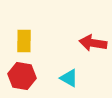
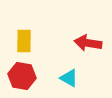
red arrow: moved 5 px left
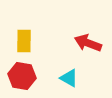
red arrow: rotated 12 degrees clockwise
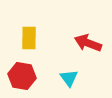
yellow rectangle: moved 5 px right, 3 px up
cyan triangle: rotated 24 degrees clockwise
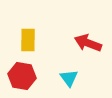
yellow rectangle: moved 1 px left, 2 px down
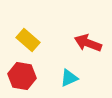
yellow rectangle: rotated 50 degrees counterclockwise
cyan triangle: rotated 42 degrees clockwise
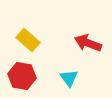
cyan triangle: rotated 42 degrees counterclockwise
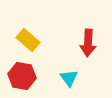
red arrow: rotated 108 degrees counterclockwise
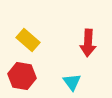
cyan triangle: moved 3 px right, 4 px down
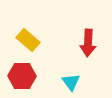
red hexagon: rotated 8 degrees counterclockwise
cyan triangle: moved 1 px left
